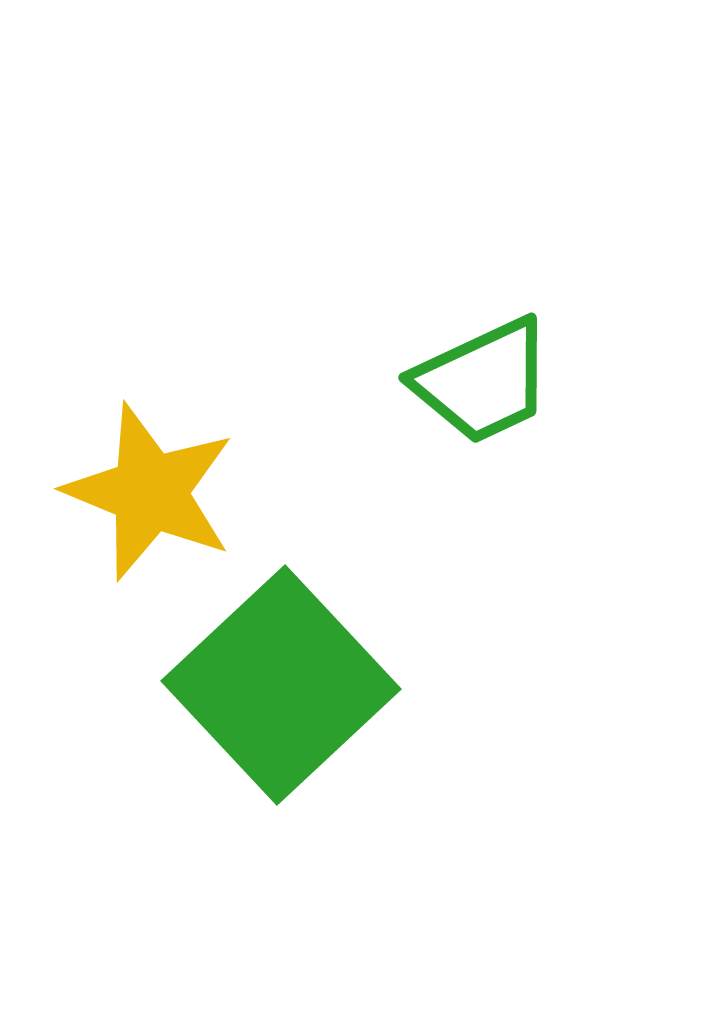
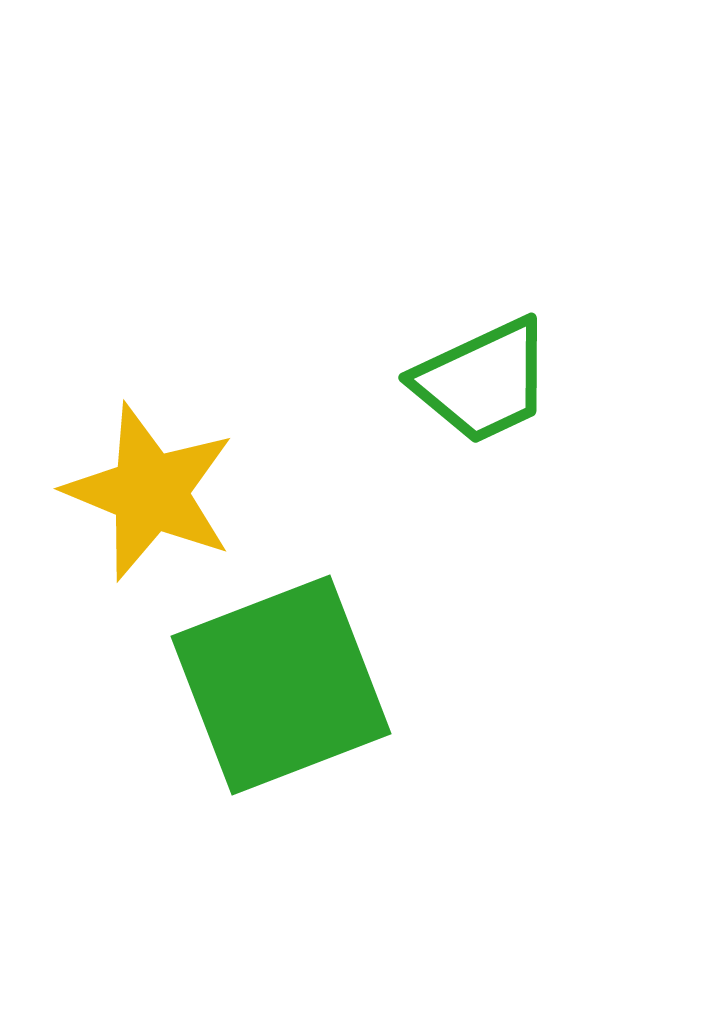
green square: rotated 22 degrees clockwise
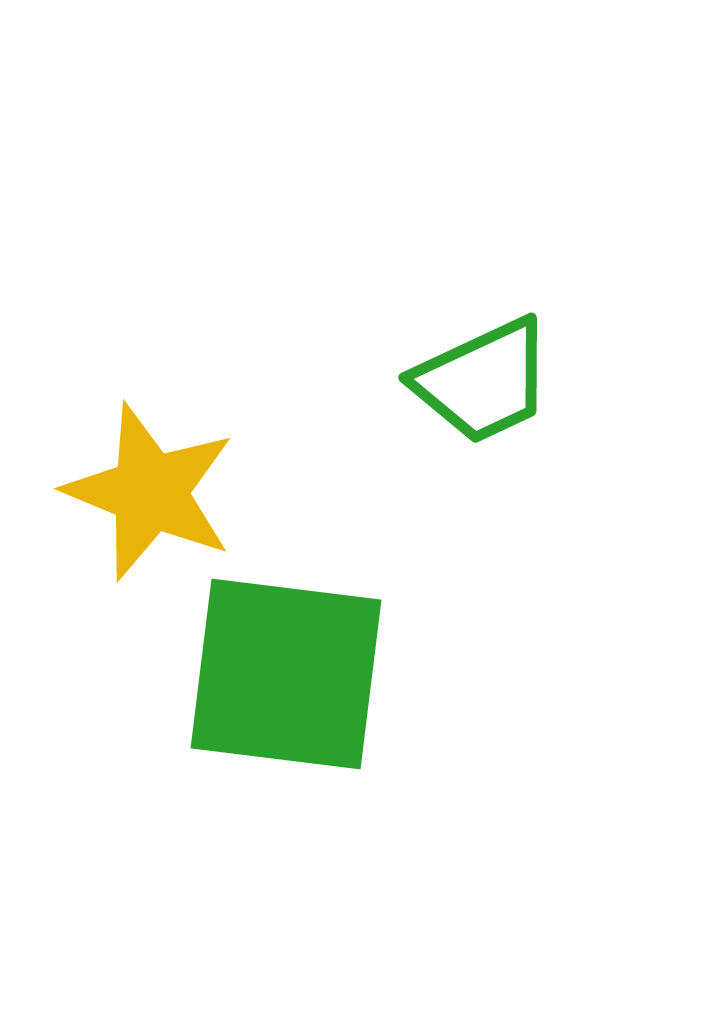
green square: moved 5 px right, 11 px up; rotated 28 degrees clockwise
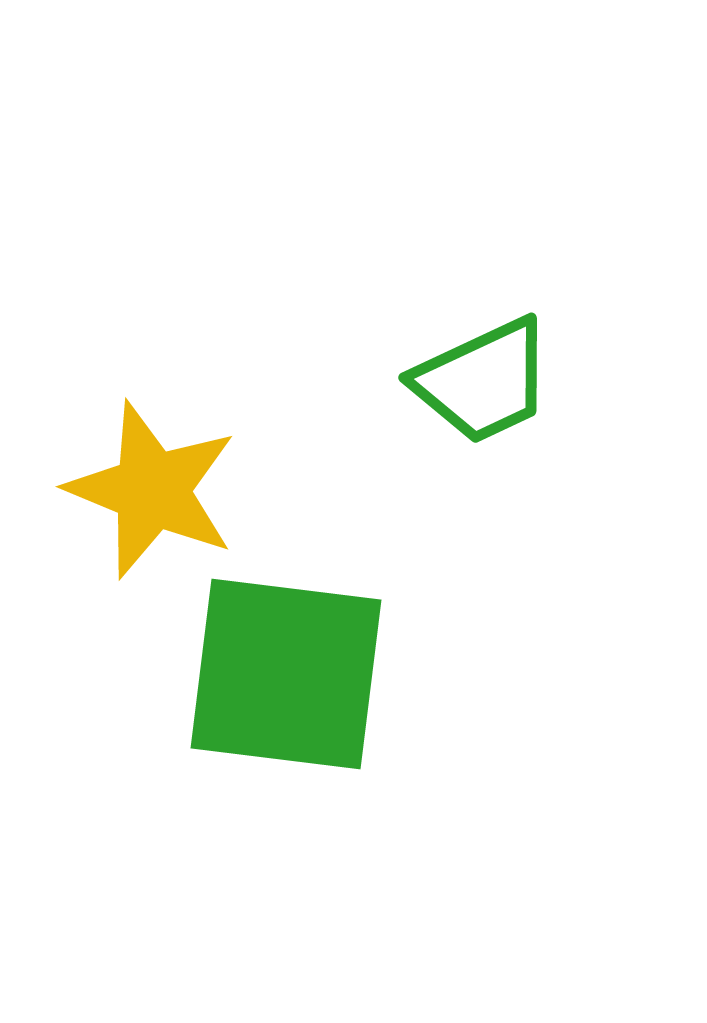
yellow star: moved 2 px right, 2 px up
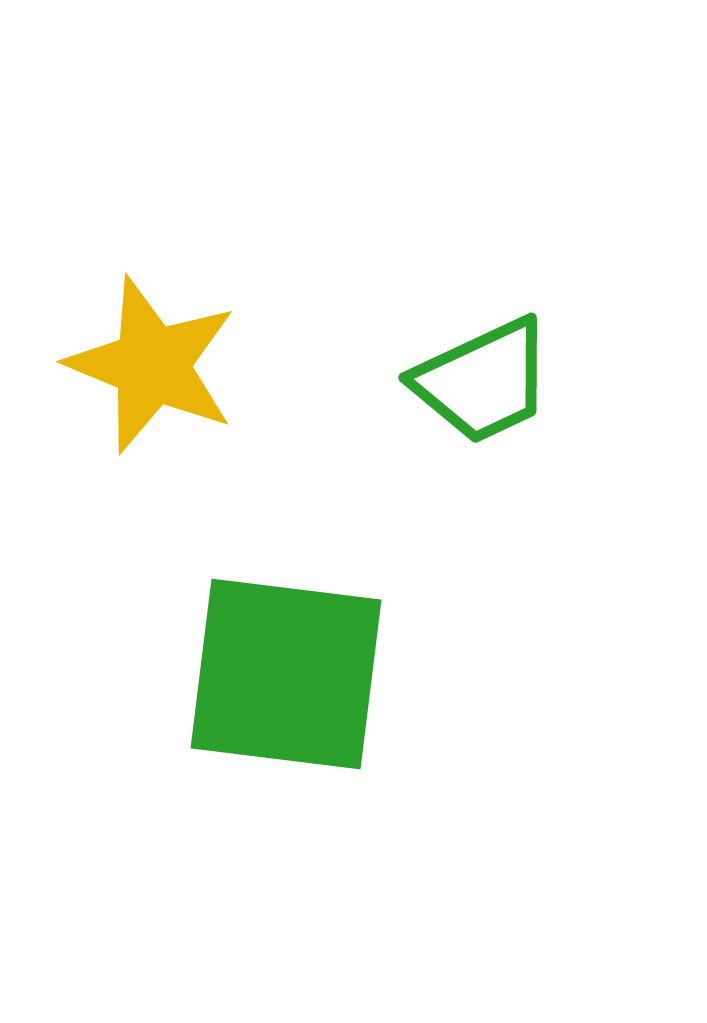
yellow star: moved 125 px up
